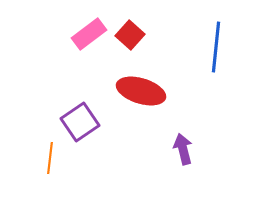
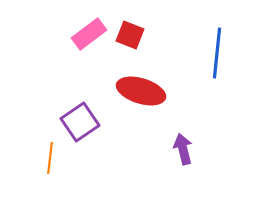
red square: rotated 20 degrees counterclockwise
blue line: moved 1 px right, 6 px down
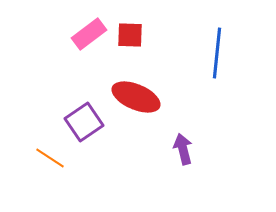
red square: rotated 20 degrees counterclockwise
red ellipse: moved 5 px left, 6 px down; rotated 6 degrees clockwise
purple square: moved 4 px right
orange line: rotated 64 degrees counterclockwise
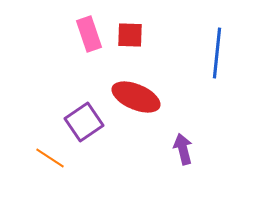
pink rectangle: rotated 72 degrees counterclockwise
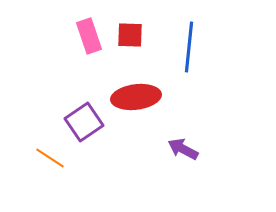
pink rectangle: moved 2 px down
blue line: moved 28 px left, 6 px up
red ellipse: rotated 30 degrees counterclockwise
purple arrow: rotated 48 degrees counterclockwise
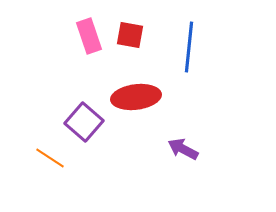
red square: rotated 8 degrees clockwise
purple square: rotated 15 degrees counterclockwise
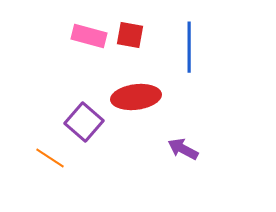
pink rectangle: rotated 56 degrees counterclockwise
blue line: rotated 6 degrees counterclockwise
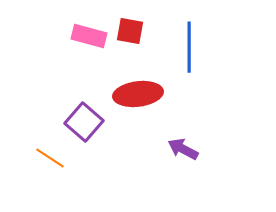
red square: moved 4 px up
red ellipse: moved 2 px right, 3 px up
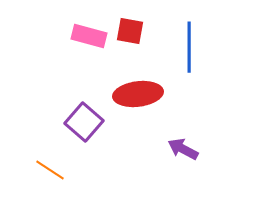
orange line: moved 12 px down
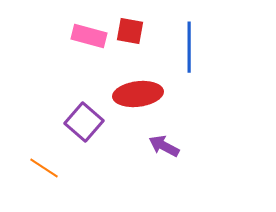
purple arrow: moved 19 px left, 3 px up
orange line: moved 6 px left, 2 px up
